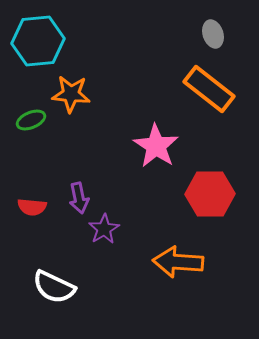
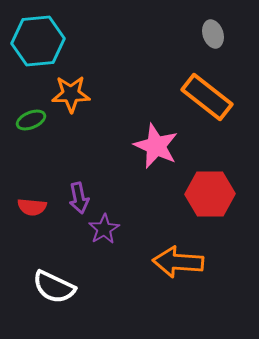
orange rectangle: moved 2 px left, 8 px down
orange star: rotated 6 degrees counterclockwise
pink star: rotated 9 degrees counterclockwise
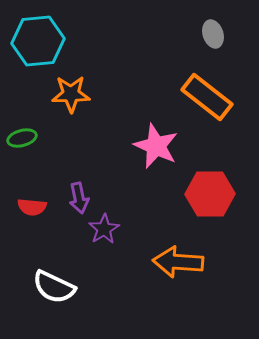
green ellipse: moved 9 px left, 18 px down; rotated 8 degrees clockwise
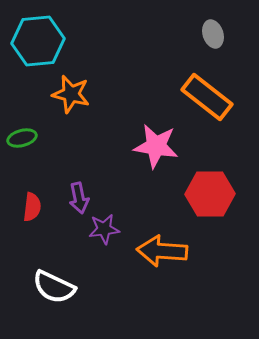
orange star: rotated 15 degrees clockwise
pink star: rotated 15 degrees counterclockwise
red semicircle: rotated 88 degrees counterclockwise
purple star: rotated 24 degrees clockwise
orange arrow: moved 16 px left, 11 px up
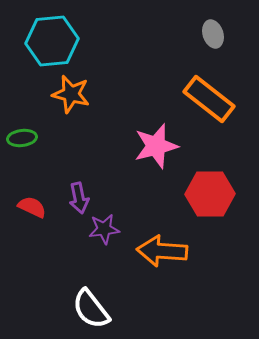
cyan hexagon: moved 14 px right
orange rectangle: moved 2 px right, 2 px down
green ellipse: rotated 8 degrees clockwise
pink star: rotated 24 degrees counterclockwise
red semicircle: rotated 72 degrees counterclockwise
white semicircle: moved 37 px right, 22 px down; rotated 27 degrees clockwise
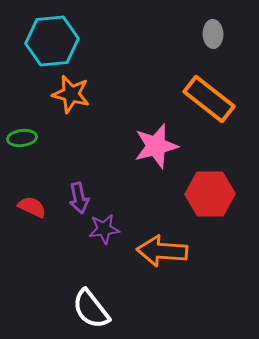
gray ellipse: rotated 16 degrees clockwise
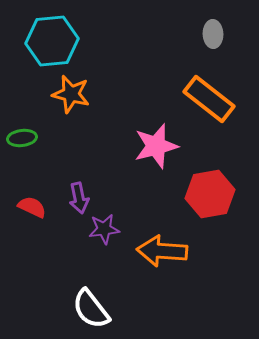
red hexagon: rotated 9 degrees counterclockwise
